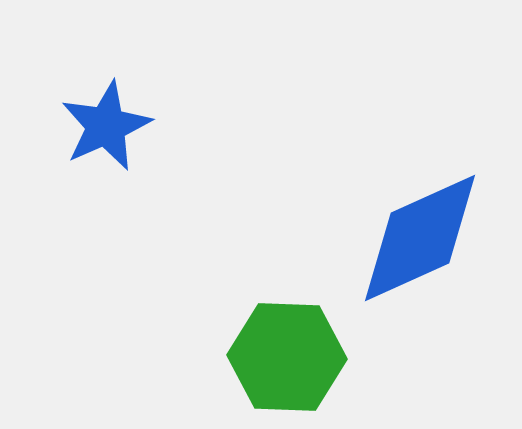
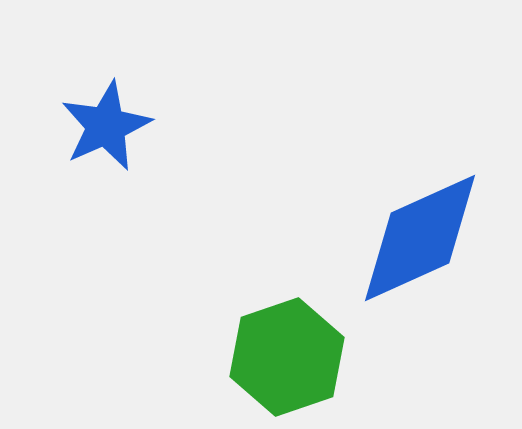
green hexagon: rotated 21 degrees counterclockwise
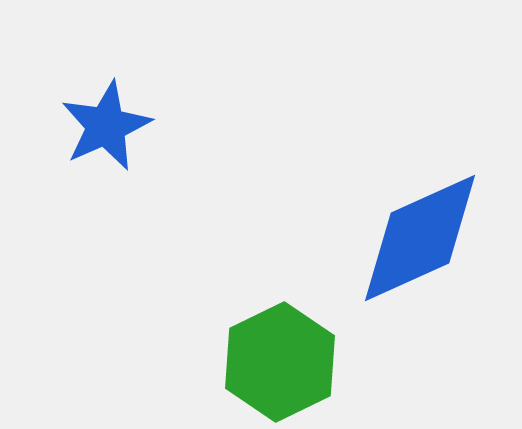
green hexagon: moved 7 px left, 5 px down; rotated 7 degrees counterclockwise
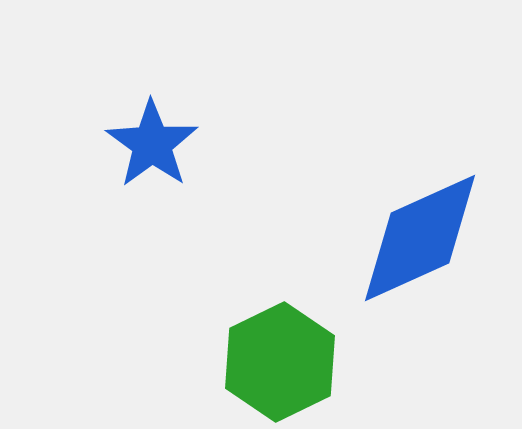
blue star: moved 46 px right, 18 px down; rotated 12 degrees counterclockwise
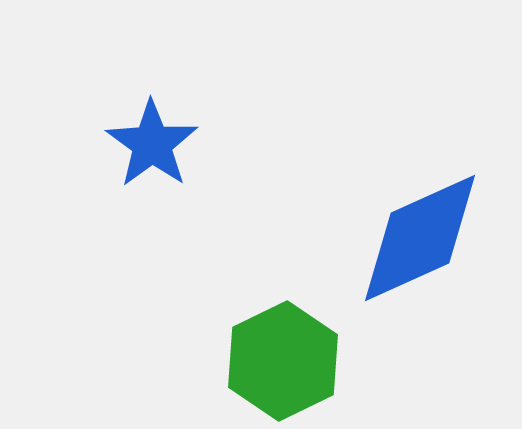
green hexagon: moved 3 px right, 1 px up
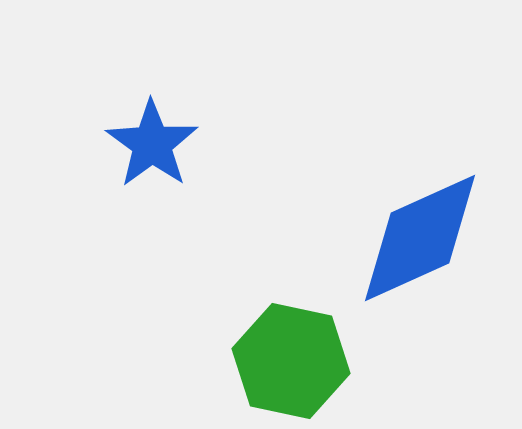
green hexagon: moved 8 px right; rotated 22 degrees counterclockwise
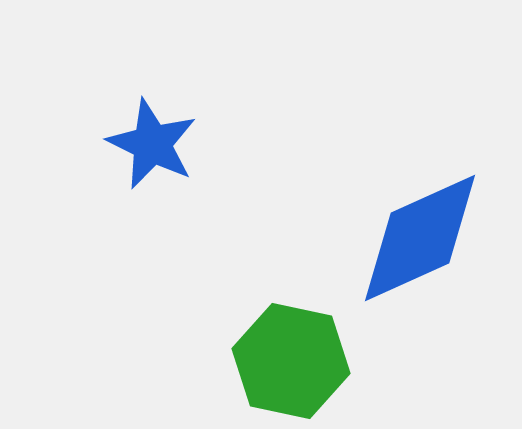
blue star: rotated 10 degrees counterclockwise
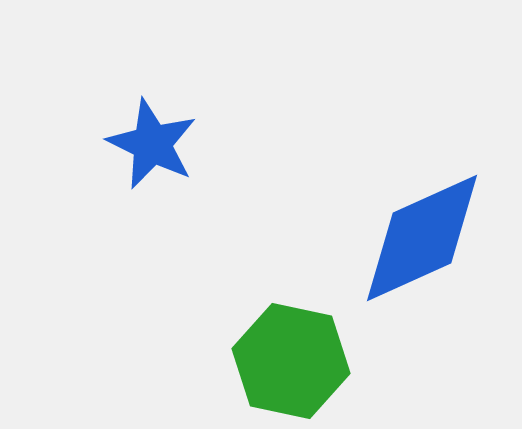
blue diamond: moved 2 px right
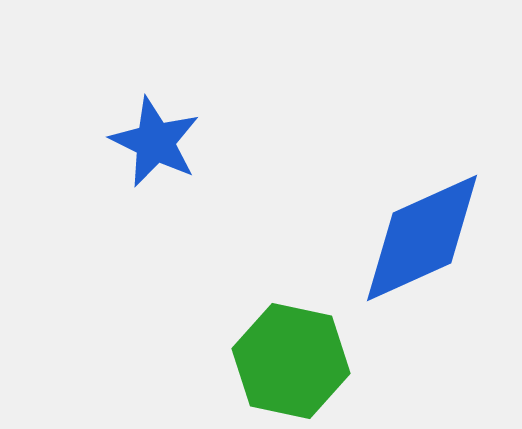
blue star: moved 3 px right, 2 px up
